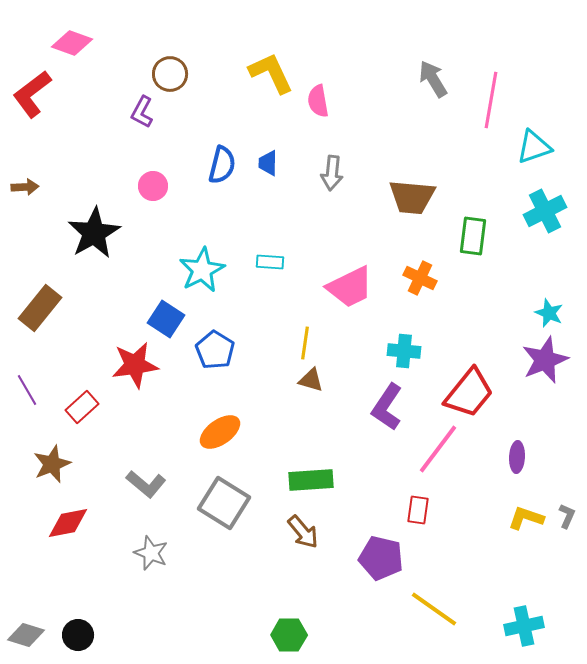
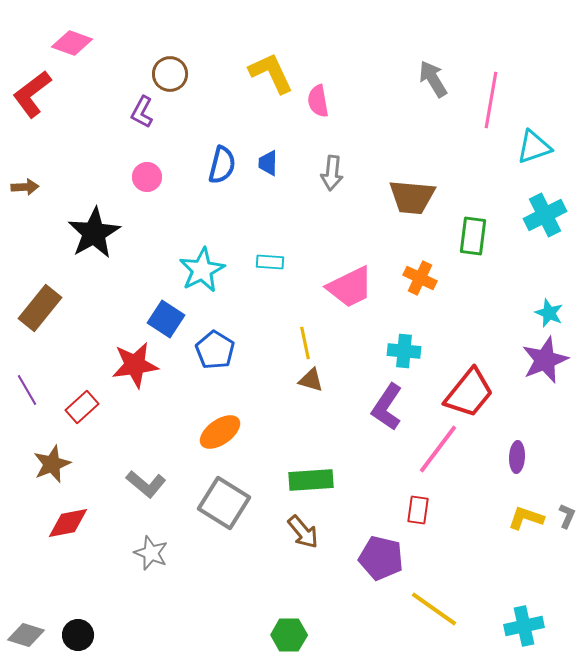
pink circle at (153, 186): moved 6 px left, 9 px up
cyan cross at (545, 211): moved 4 px down
yellow line at (305, 343): rotated 20 degrees counterclockwise
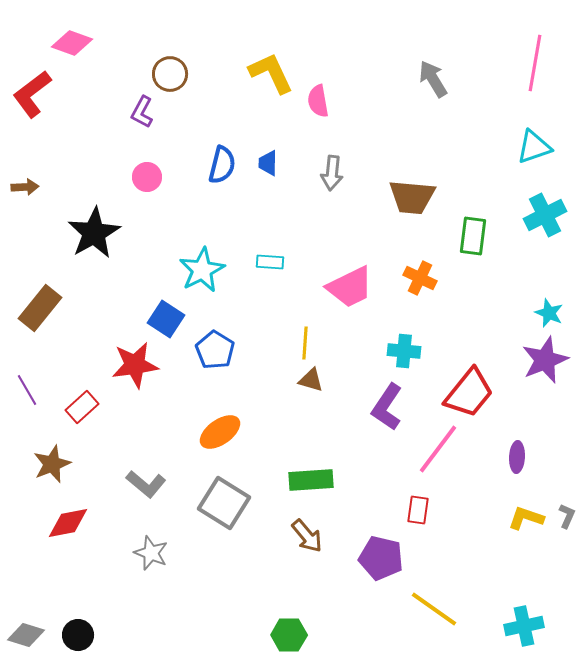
pink line at (491, 100): moved 44 px right, 37 px up
yellow line at (305, 343): rotated 16 degrees clockwise
brown arrow at (303, 532): moved 4 px right, 4 px down
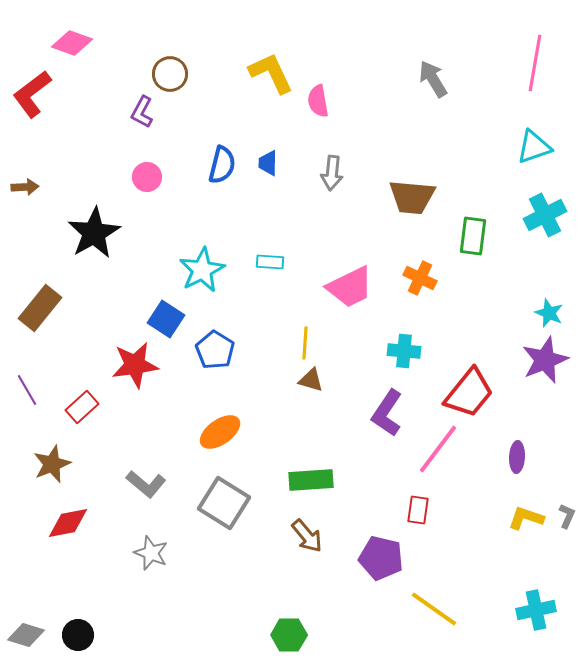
purple L-shape at (387, 407): moved 6 px down
cyan cross at (524, 626): moved 12 px right, 16 px up
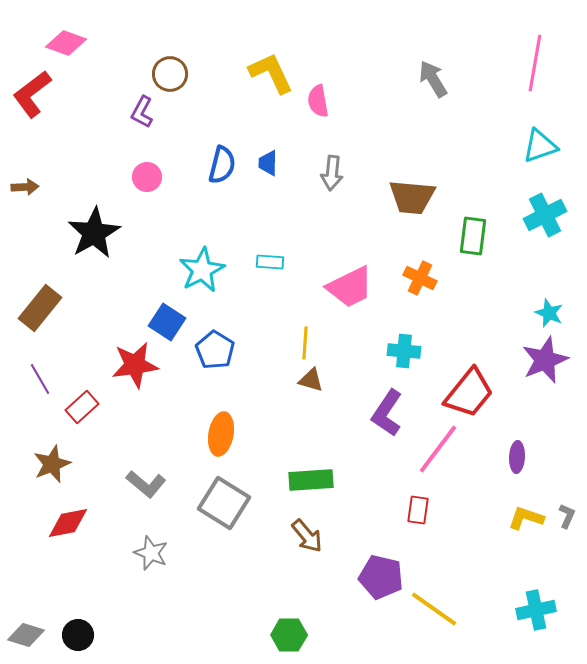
pink diamond at (72, 43): moved 6 px left
cyan triangle at (534, 147): moved 6 px right, 1 px up
blue square at (166, 319): moved 1 px right, 3 px down
purple line at (27, 390): moved 13 px right, 11 px up
orange ellipse at (220, 432): moved 1 px right, 2 px down; rotated 45 degrees counterclockwise
purple pentagon at (381, 558): moved 19 px down
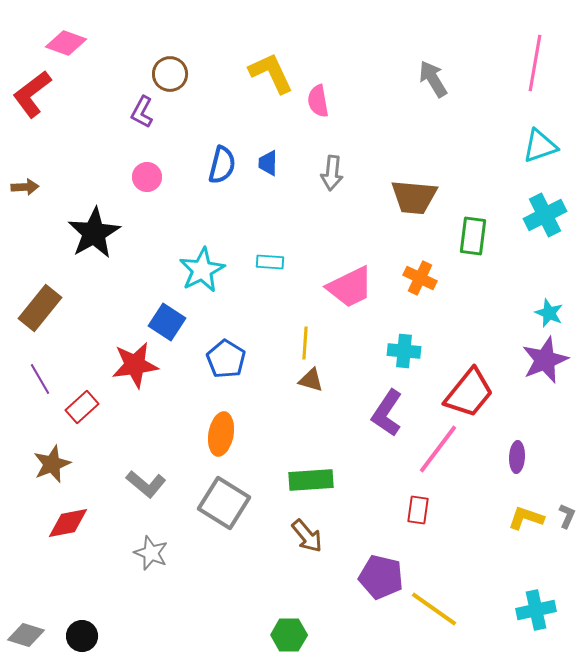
brown trapezoid at (412, 197): moved 2 px right
blue pentagon at (215, 350): moved 11 px right, 9 px down
black circle at (78, 635): moved 4 px right, 1 px down
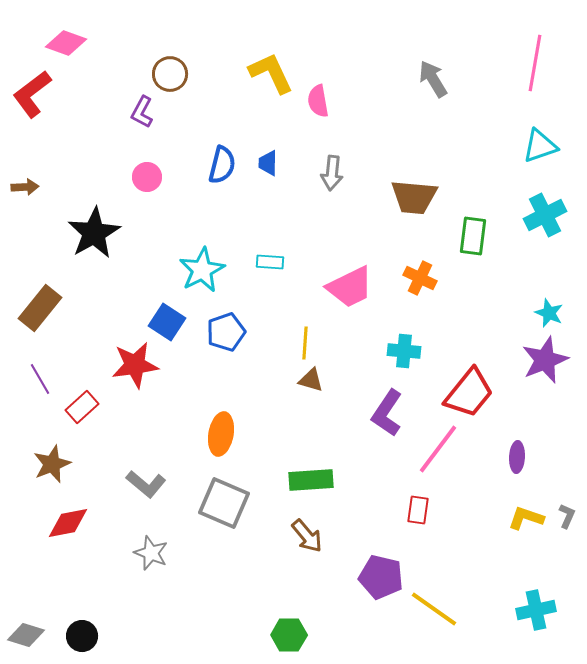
blue pentagon at (226, 359): moved 27 px up; rotated 21 degrees clockwise
gray square at (224, 503): rotated 9 degrees counterclockwise
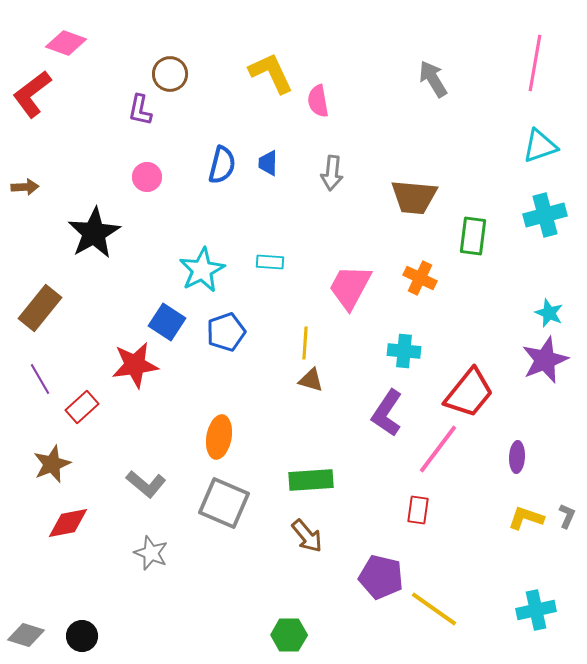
purple L-shape at (142, 112): moved 2 px left, 2 px up; rotated 16 degrees counterclockwise
cyan cross at (545, 215): rotated 12 degrees clockwise
pink trapezoid at (350, 287): rotated 144 degrees clockwise
orange ellipse at (221, 434): moved 2 px left, 3 px down
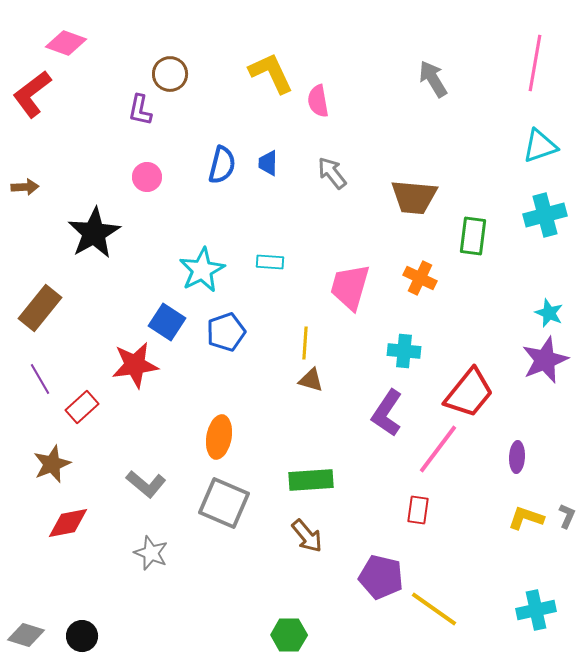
gray arrow at (332, 173): rotated 136 degrees clockwise
pink trapezoid at (350, 287): rotated 12 degrees counterclockwise
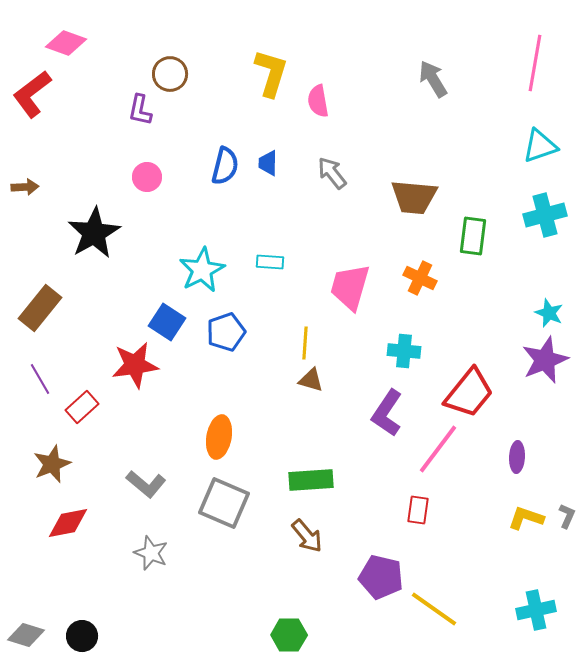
yellow L-shape at (271, 73): rotated 42 degrees clockwise
blue semicircle at (222, 165): moved 3 px right, 1 px down
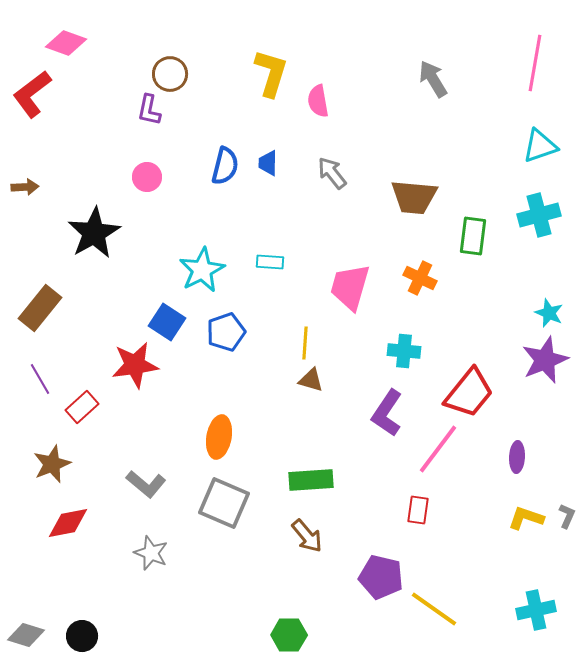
purple L-shape at (140, 110): moved 9 px right
cyan cross at (545, 215): moved 6 px left
